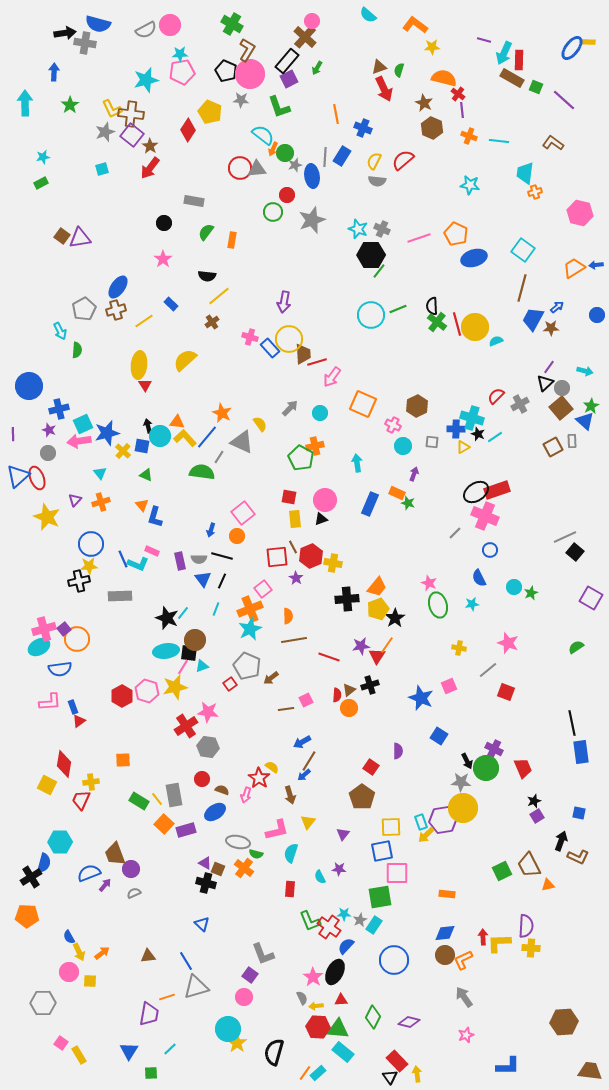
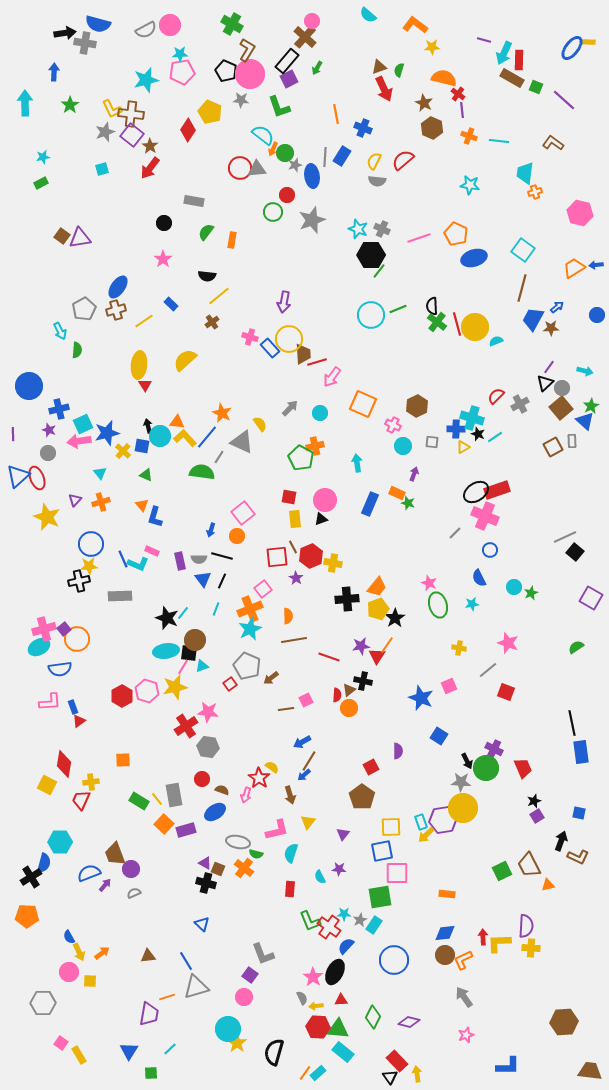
black cross at (370, 685): moved 7 px left, 4 px up; rotated 30 degrees clockwise
red square at (371, 767): rotated 28 degrees clockwise
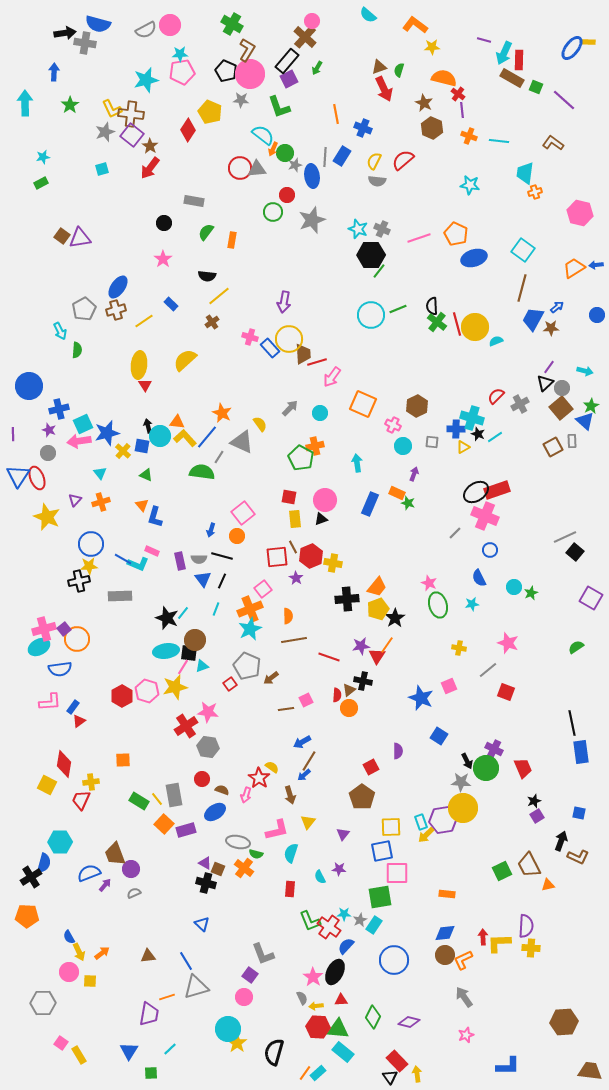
blue triangle at (18, 476): rotated 15 degrees counterclockwise
blue line at (123, 559): rotated 36 degrees counterclockwise
blue rectangle at (73, 707): rotated 56 degrees clockwise
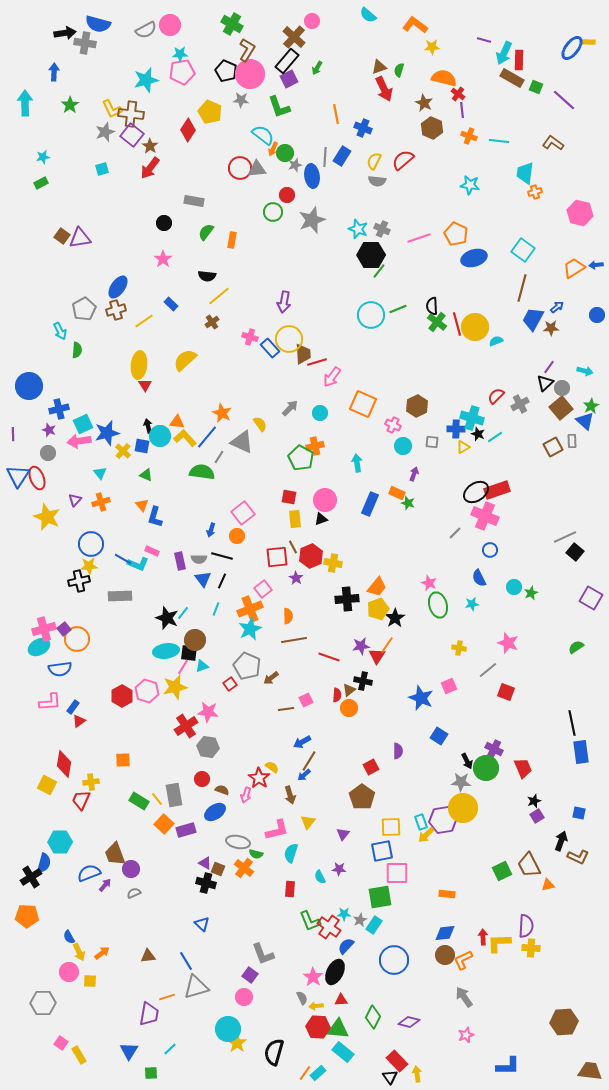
brown cross at (305, 37): moved 11 px left
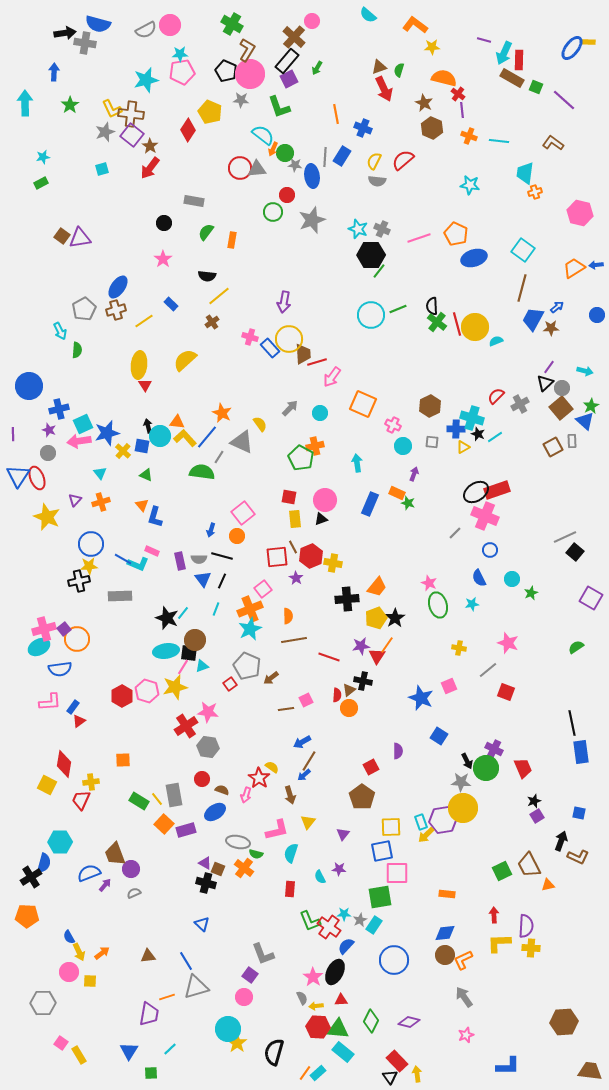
gray star at (295, 165): rotated 24 degrees clockwise
brown hexagon at (417, 406): moved 13 px right
cyan circle at (514, 587): moved 2 px left, 8 px up
yellow pentagon at (378, 609): moved 2 px left, 9 px down
red arrow at (483, 937): moved 11 px right, 22 px up
green diamond at (373, 1017): moved 2 px left, 4 px down
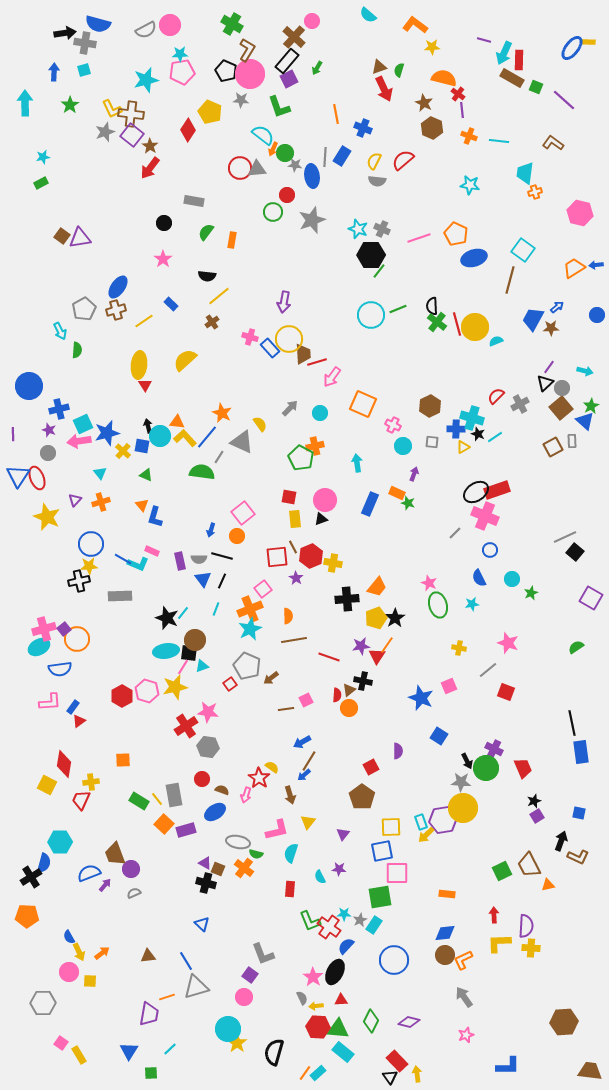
cyan square at (102, 169): moved 18 px left, 99 px up
brown line at (522, 288): moved 12 px left, 8 px up
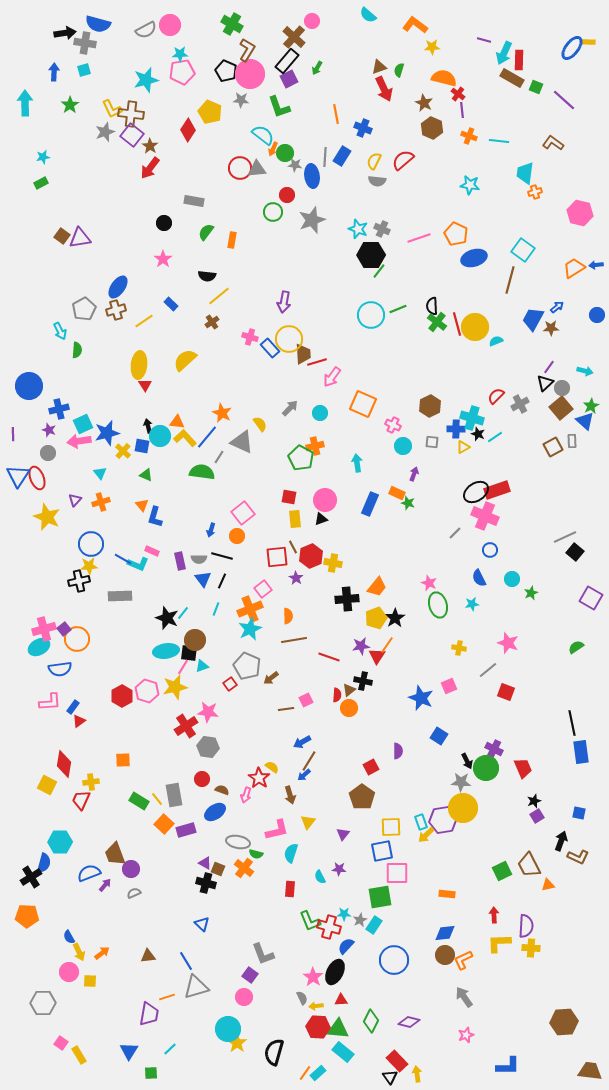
red cross at (329, 927): rotated 20 degrees counterclockwise
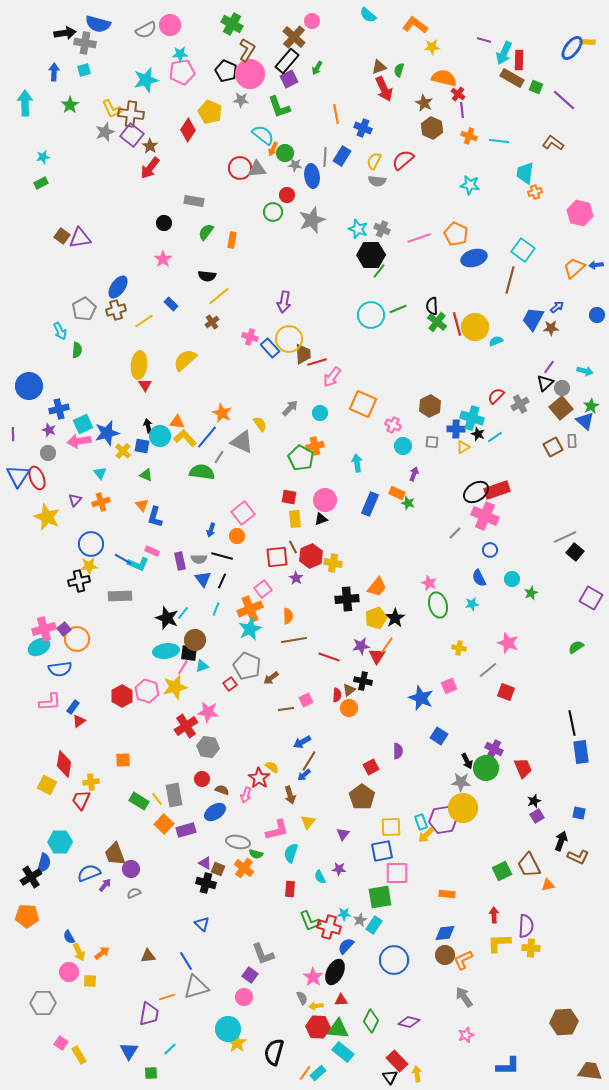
orange trapezoid at (574, 268): rotated 10 degrees counterclockwise
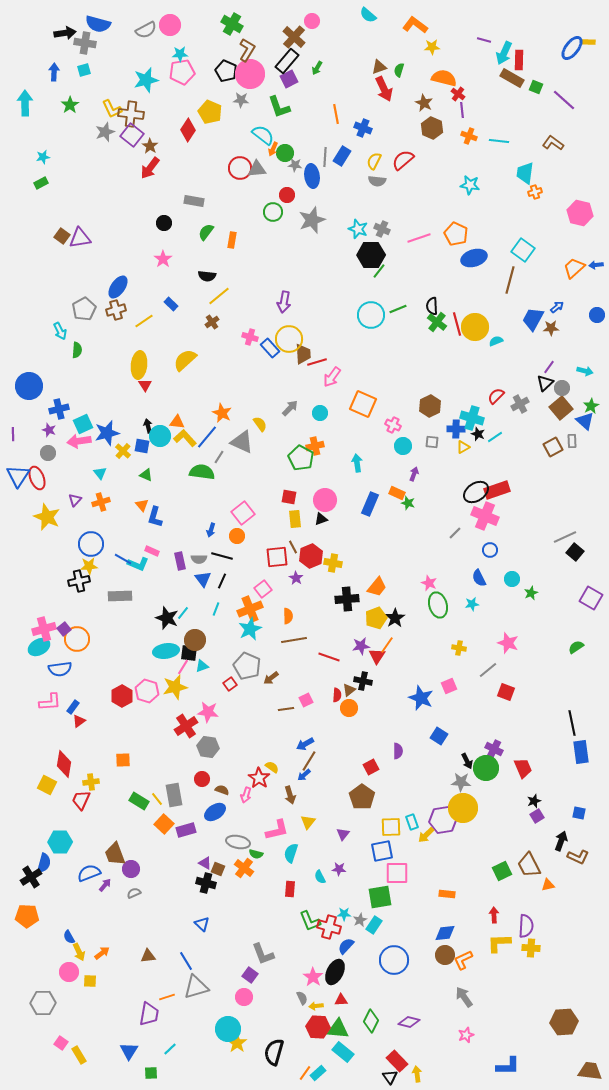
blue arrow at (302, 742): moved 3 px right, 2 px down
cyan rectangle at (421, 822): moved 9 px left
